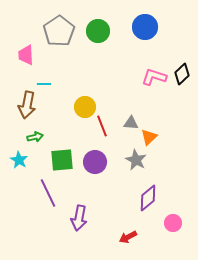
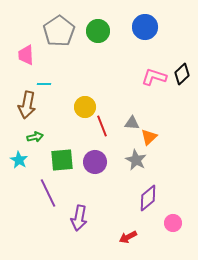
gray triangle: moved 1 px right
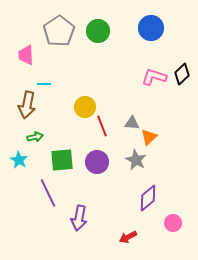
blue circle: moved 6 px right, 1 px down
purple circle: moved 2 px right
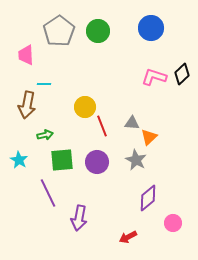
green arrow: moved 10 px right, 2 px up
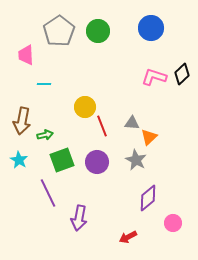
brown arrow: moved 5 px left, 16 px down
green square: rotated 15 degrees counterclockwise
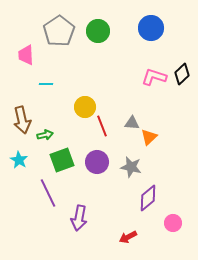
cyan line: moved 2 px right
brown arrow: moved 1 px up; rotated 24 degrees counterclockwise
gray star: moved 5 px left, 7 px down; rotated 15 degrees counterclockwise
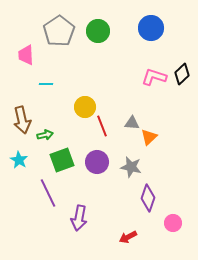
purple diamond: rotated 32 degrees counterclockwise
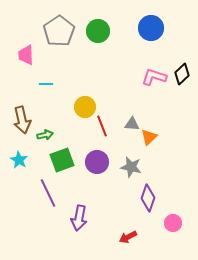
gray triangle: moved 1 px down
